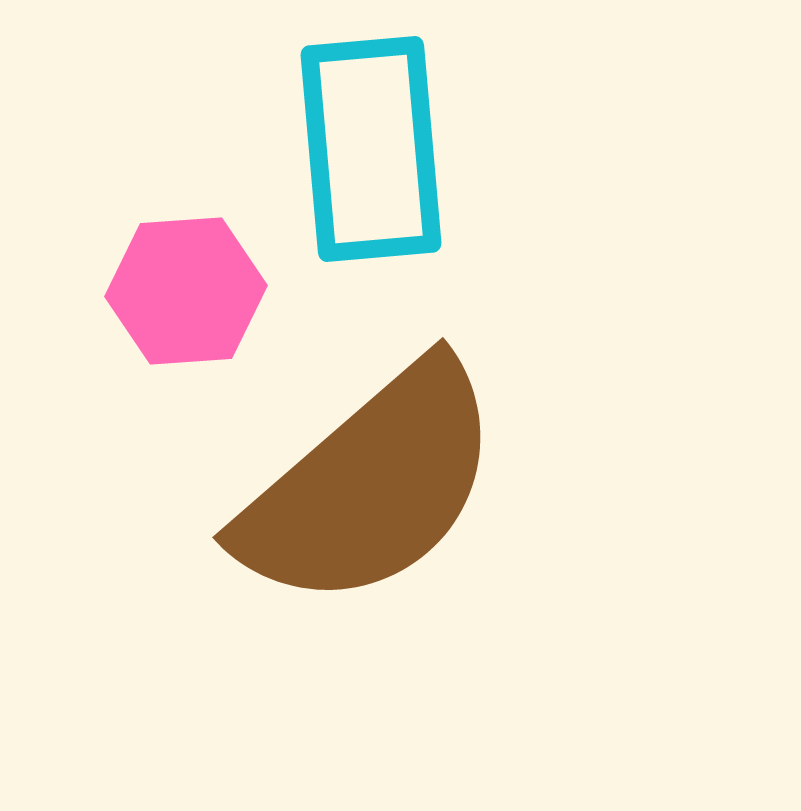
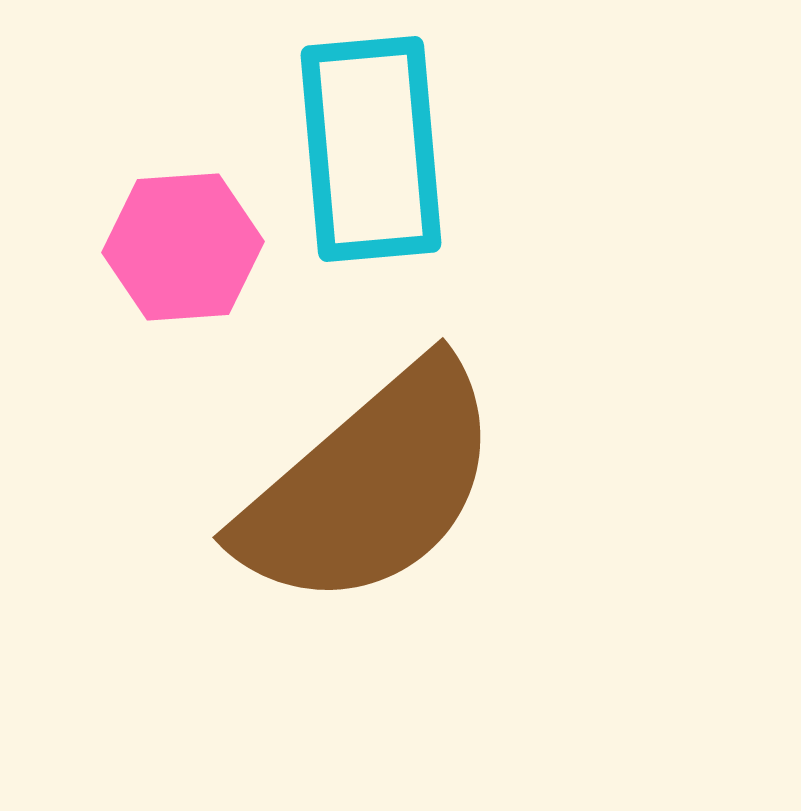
pink hexagon: moved 3 px left, 44 px up
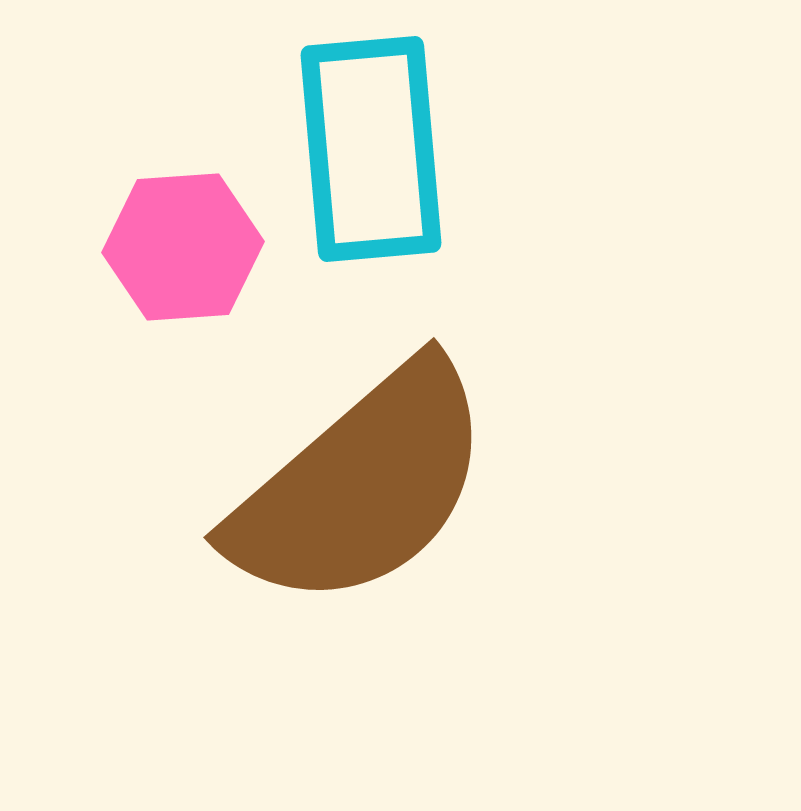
brown semicircle: moved 9 px left
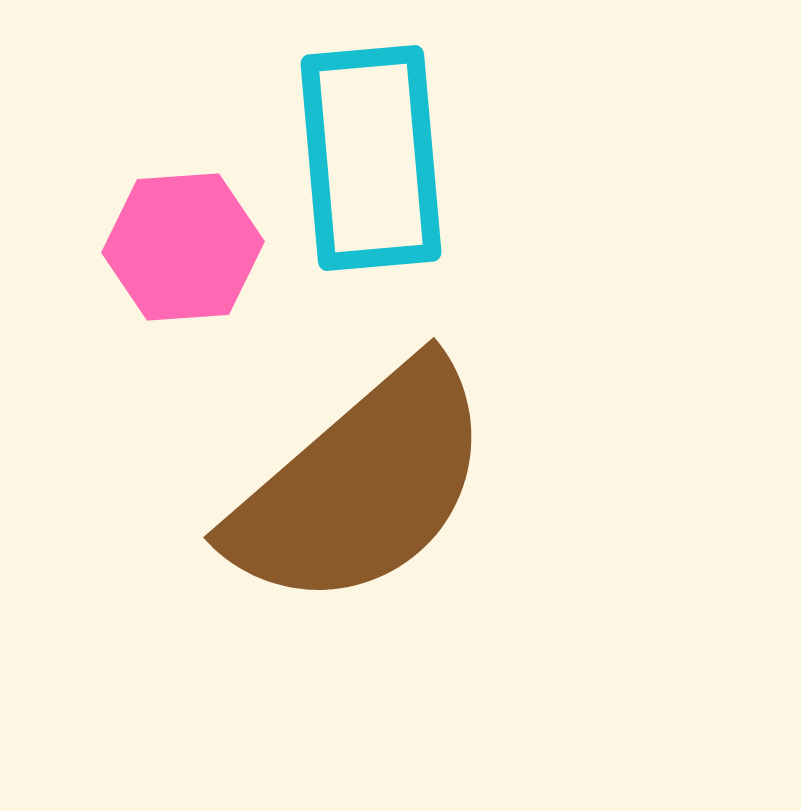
cyan rectangle: moved 9 px down
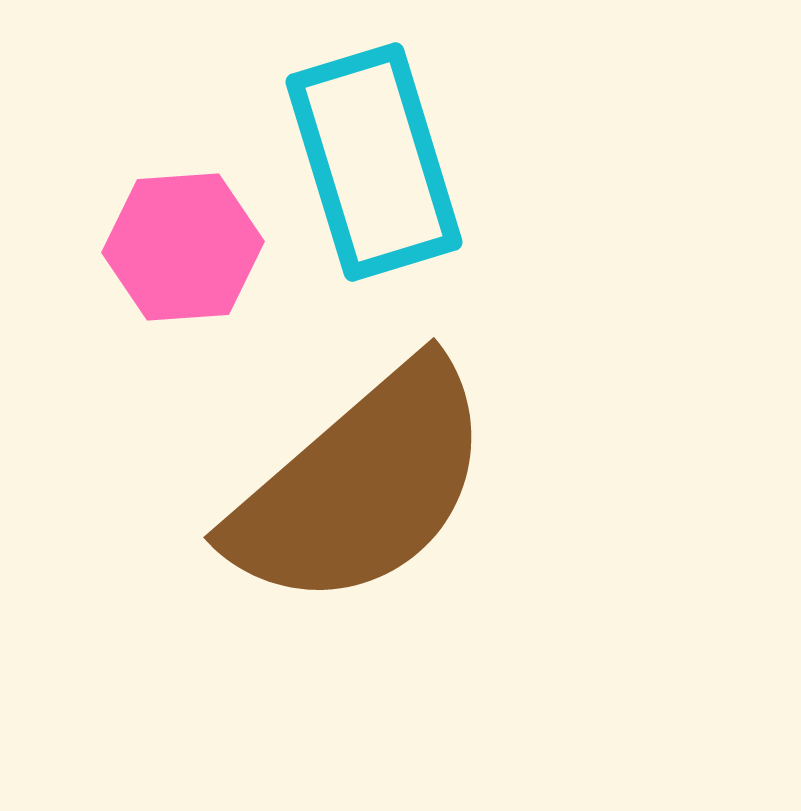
cyan rectangle: moved 3 px right, 4 px down; rotated 12 degrees counterclockwise
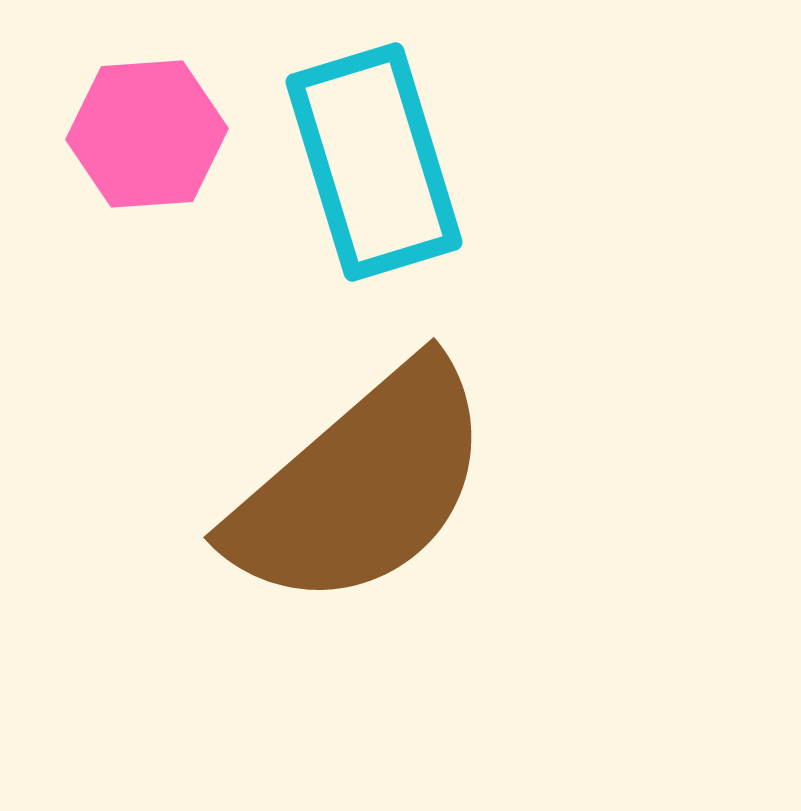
pink hexagon: moved 36 px left, 113 px up
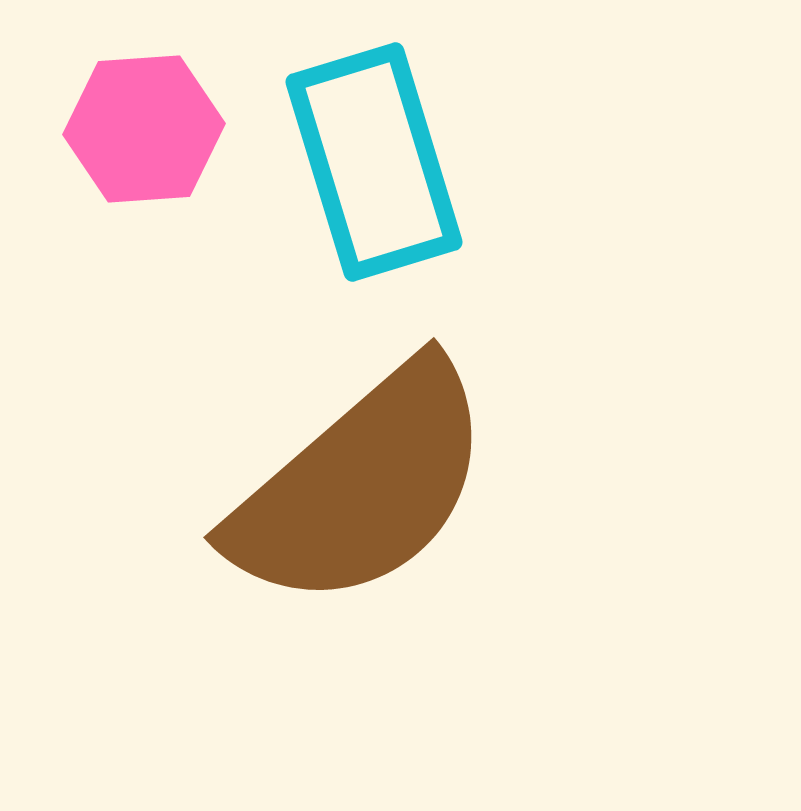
pink hexagon: moved 3 px left, 5 px up
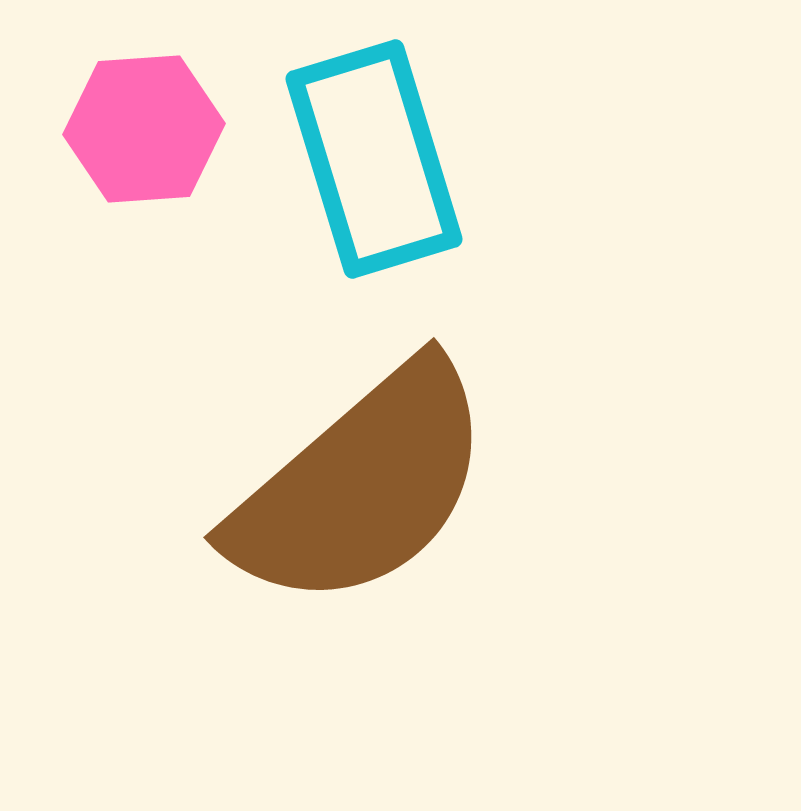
cyan rectangle: moved 3 px up
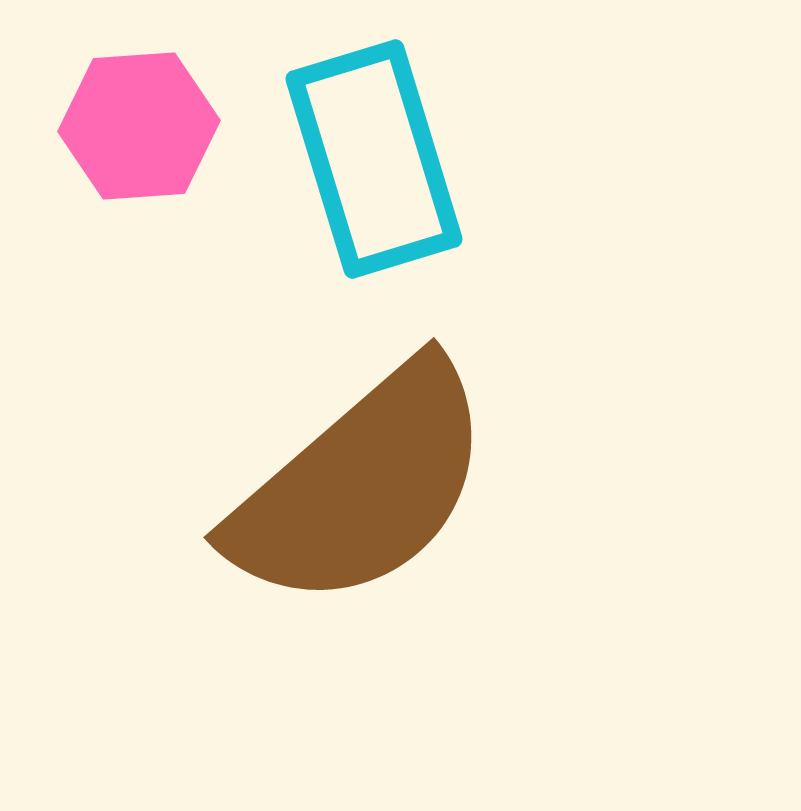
pink hexagon: moved 5 px left, 3 px up
